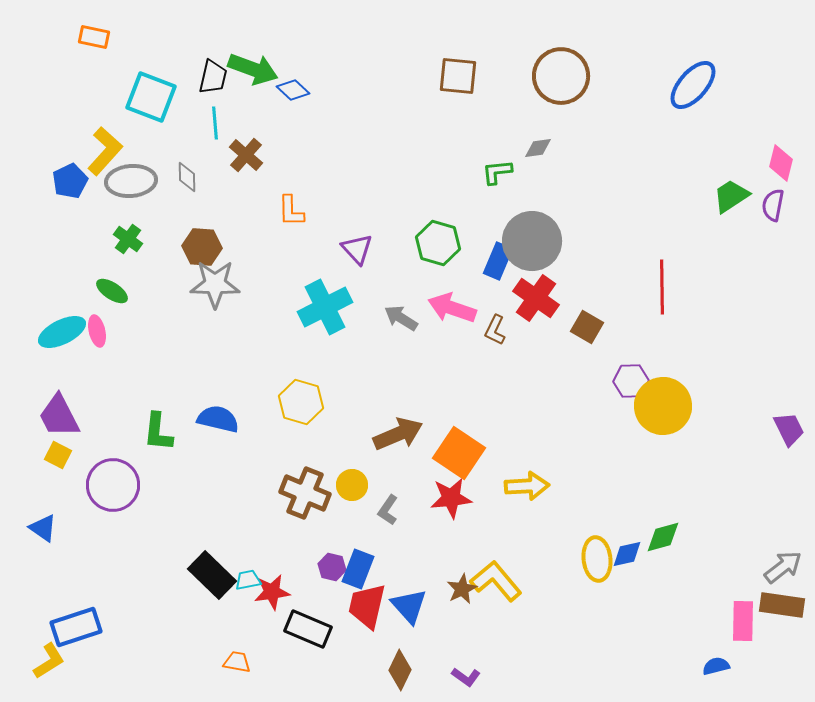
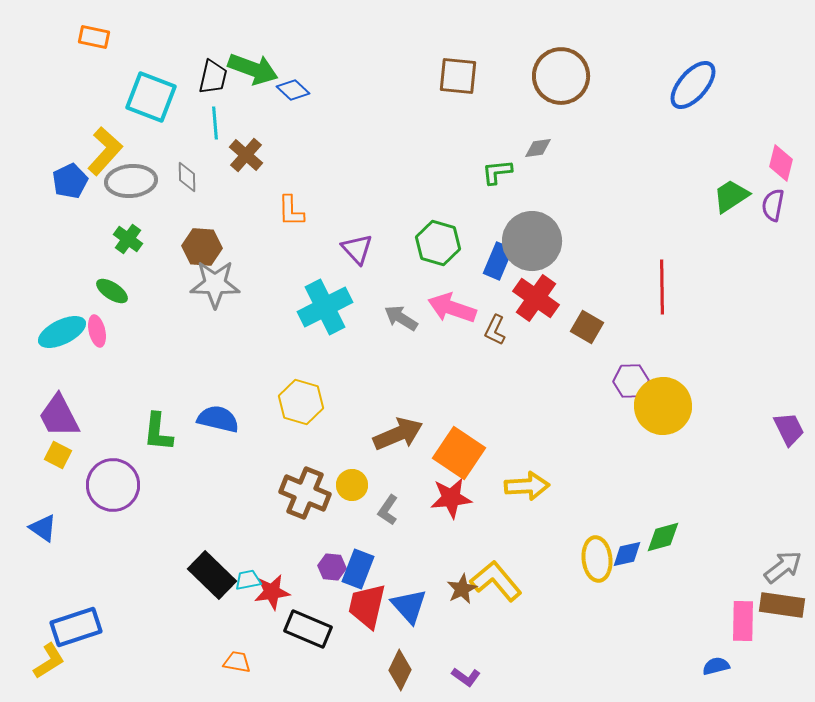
purple hexagon at (332, 567): rotated 8 degrees counterclockwise
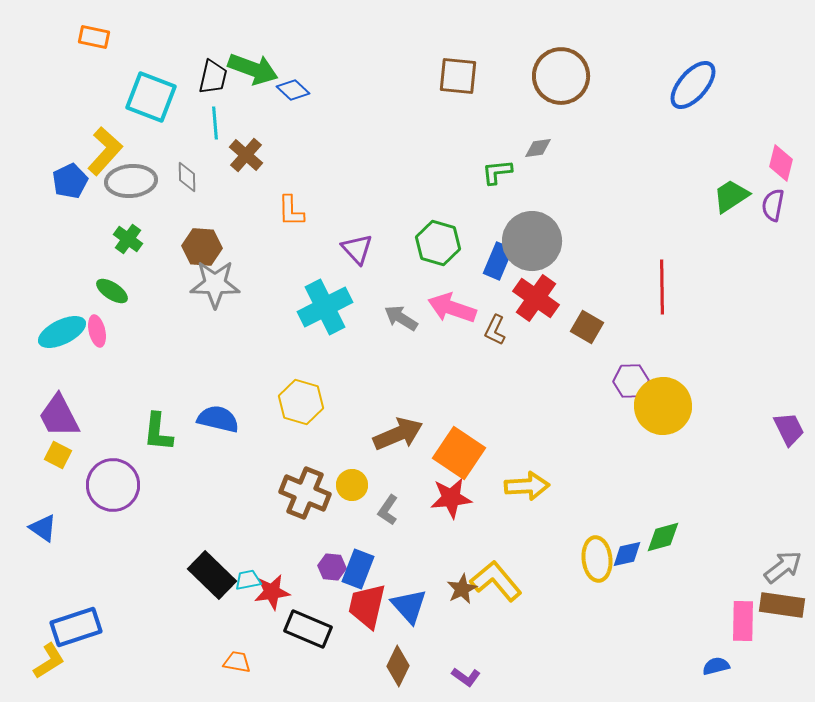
brown diamond at (400, 670): moved 2 px left, 4 px up
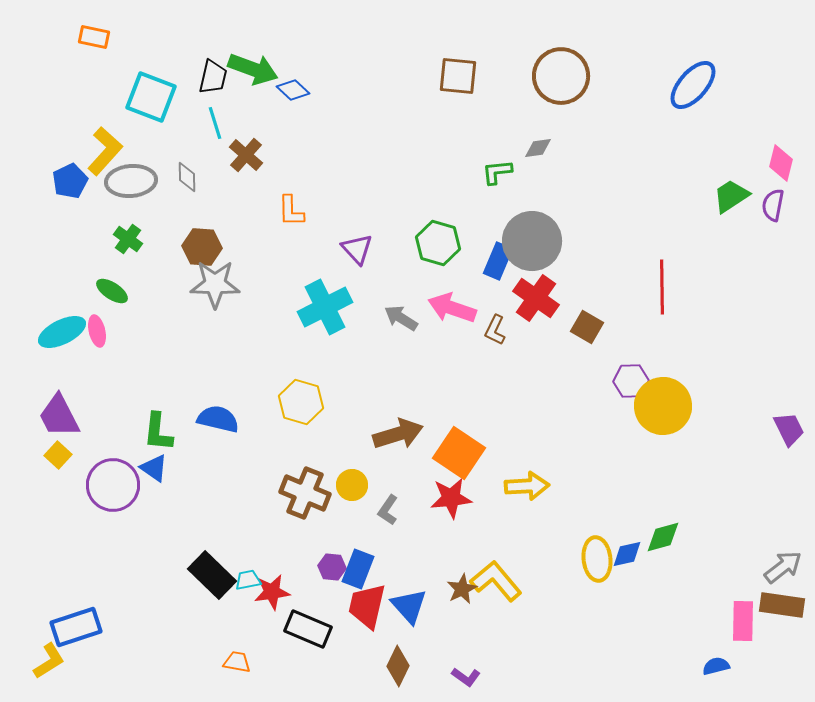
cyan line at (215, 123): rotated 12 degrees counterclockwise
brown arrow at (398, 434): rotated 6 degrees clockwise
yellow square at (58, 455): rotated 16 degrees clockwise
blue triangle at (43, 528): moved 111 px right, 60 px up
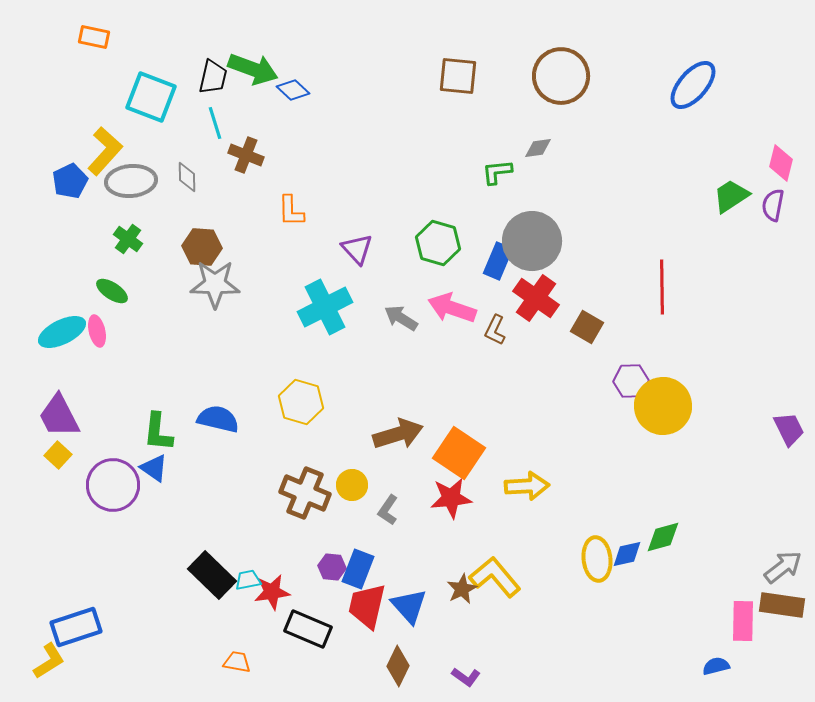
brown cross at (246, 155): rotated 20 degrees counterclockwise
yellow L-shape at (496, 581): moved 1 px left, 4 px up
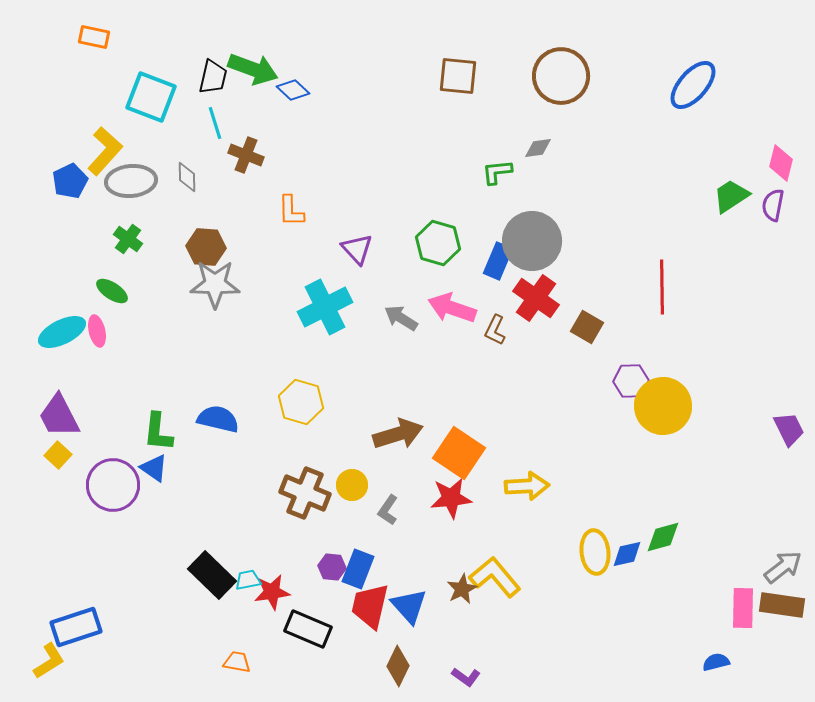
brown hexagon at (202, 247): moved 4 px right
yellow ellipse at (597, 559): moved 2 px left, 7 px up
red trapezoid at (367, 606): moved 3 px right
pink rectangle at (743, 621): moved 13 px up
blue semicircle at (716, 666): moved 4 px up
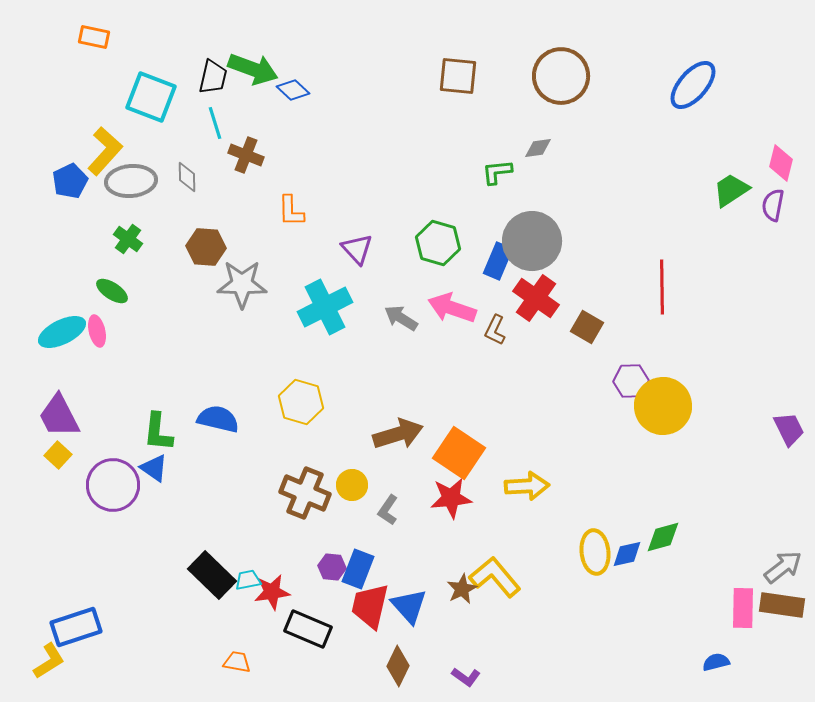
green trapezoid at (731, 196): moved 6 px up
gray star at (215, 284): moved 27 px right
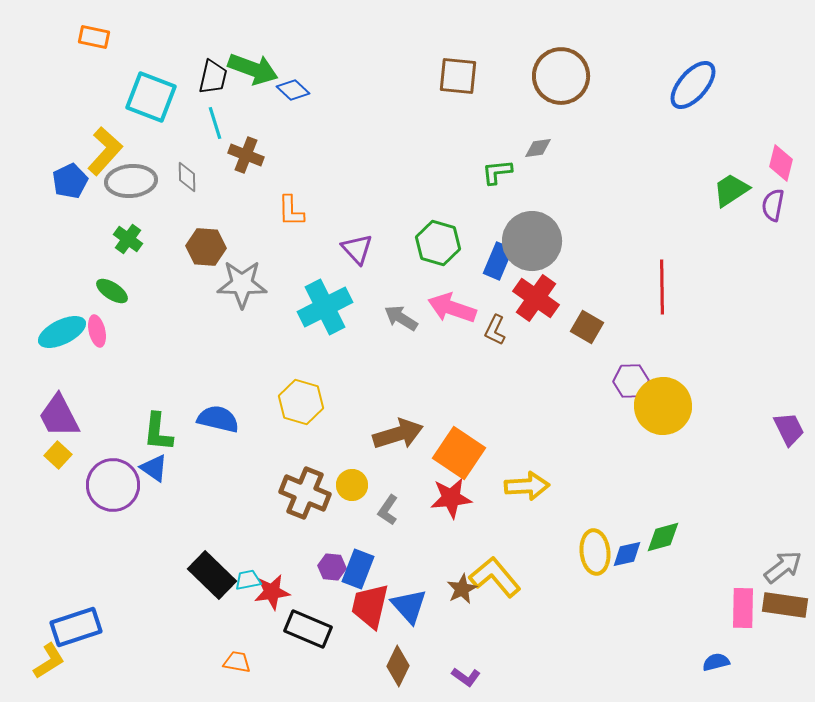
brown rectangle at (782, 605): moved 3 px right
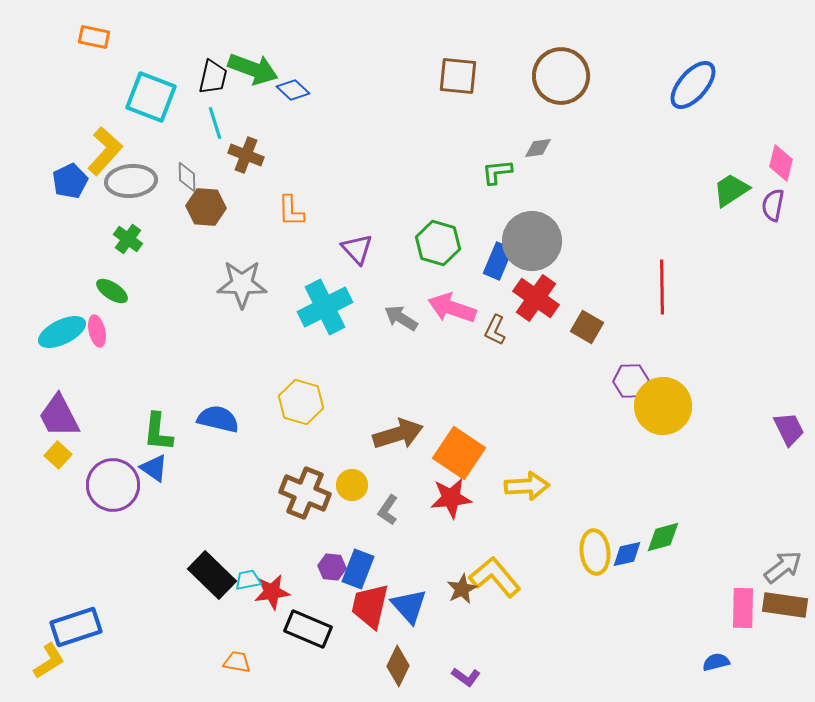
brown hexagon at (206, 247): moved 40 px up
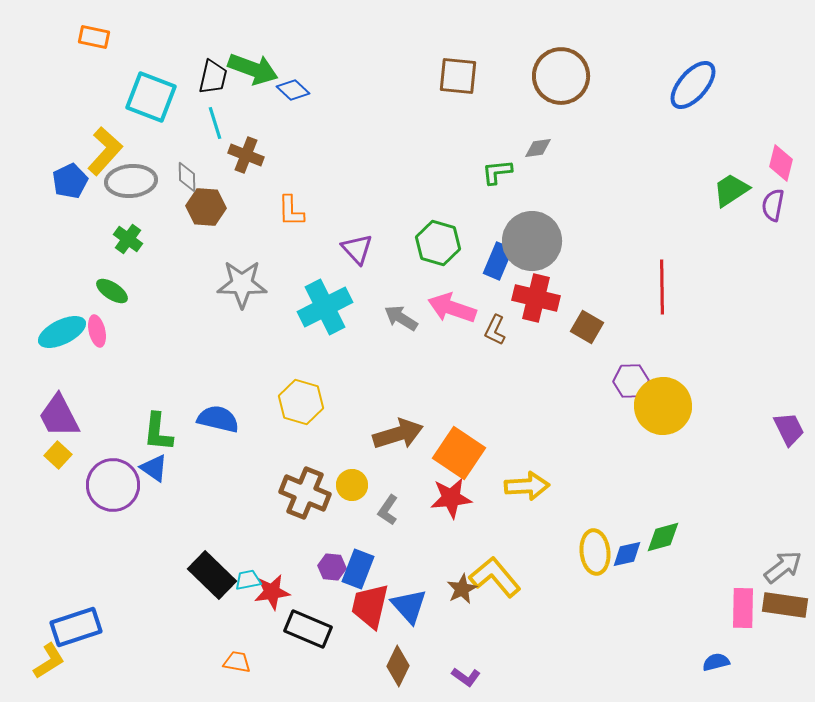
red cross at (536, 298): rotated 21 degrees counterclockwise
